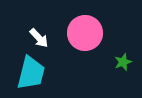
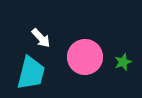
pink circle: moved 24 px down
white arrow: moved 2 px right
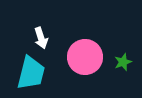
white arrow: rotated 25 degrees clockwise
